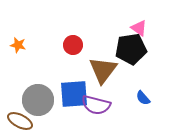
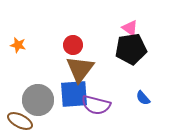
pink triangle: moved 9 px left
brown triangle: moved 23 px left, 1 px up
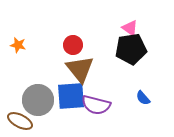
brown triangle: rotated 16 degrees counterclockwise
blue square: moved 3 px left, 2 px down
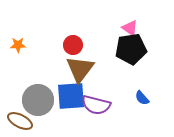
orange star: rotated 14 degrees counterclockwise
brown triangle: rotated 16 degrees clockwise
blue semicircle: moved 1 px left
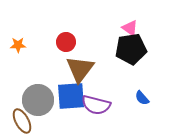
red circle: moved 7 px left, 3 px up
brown ellipse: moved 2 px right; rotated 35 degrees clockwise
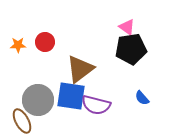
pink triangle: moved 3 px left, 1 px up
red circle: moved 21 px left
brown triangle: rotated 16 degrees clockwise
blue square: rotated 12 degrees clockwise
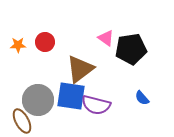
pink triangle: moved 21 px left, 11 px down
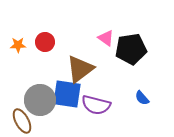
blue square: moved 4 px left, 2 px up
gray circle: moved 2 px right
